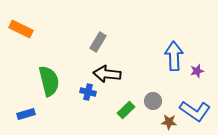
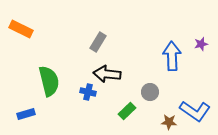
blue arrow: moved 2 px left
purple star: moved 4 px right, 27 px up
gray circle: moved 3 px left, 9 px up
green rectangle: moved 1 px right, 1 px down
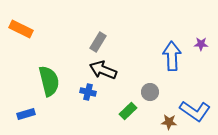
purple star: rotated 16 degrees clockwise
black arrow: moved 4 px left, 4 px up; rotated 16 degrees clockwise
green rectangle: moved 1 px right
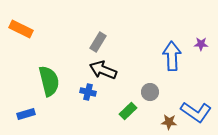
blue L-shape: moved 1 px right, 1 px down
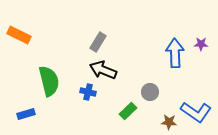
orange rectangle: moved 2 px left, 6 px down
blue arrow: moved 3 px right, 3 px up
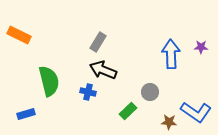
purple star: moved 3 px down
blue arrow: moved 4 px left, 1 px down
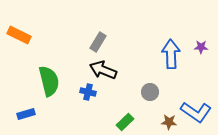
green rectangle: moved 3 px left, 11 px down
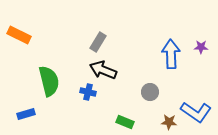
green rectangle: rotated 66 degrees clockwise
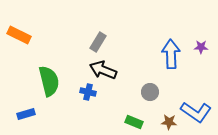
green rectangle: moved 9 px right
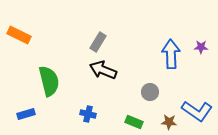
blue cross: moved 22 px down
blue L-shape: moved 1 px right, 1 px up
